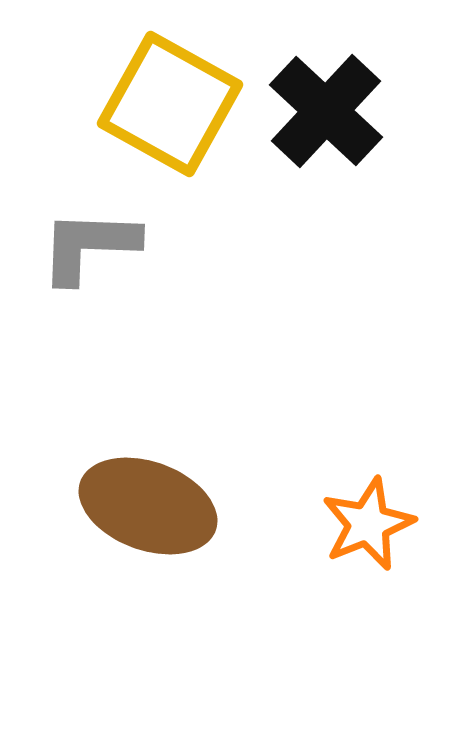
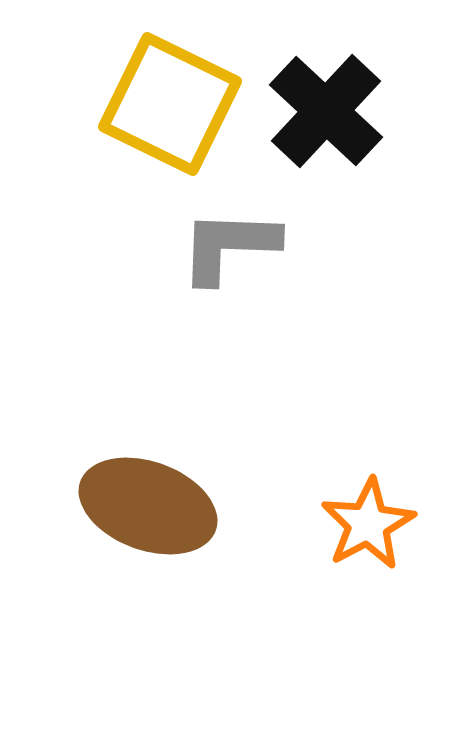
yellow square: rotated 3 degrees counterclockwise
gray L-shape: moved 140 px right
orange star: rotated 6 degrees counterclockwise
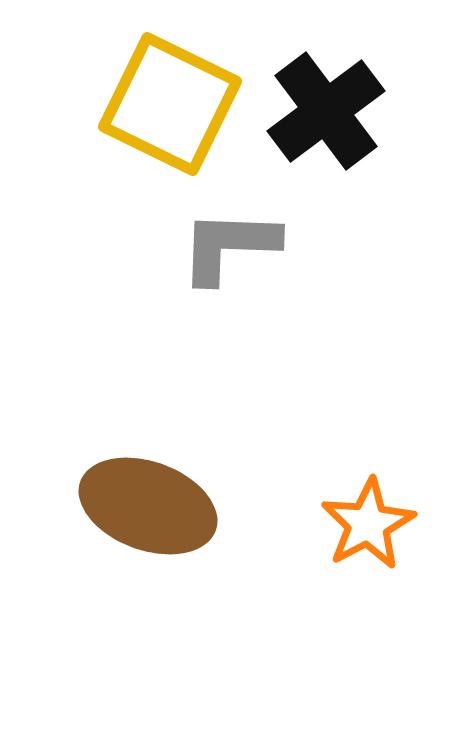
black cross: rotated 10 degrees clockwise
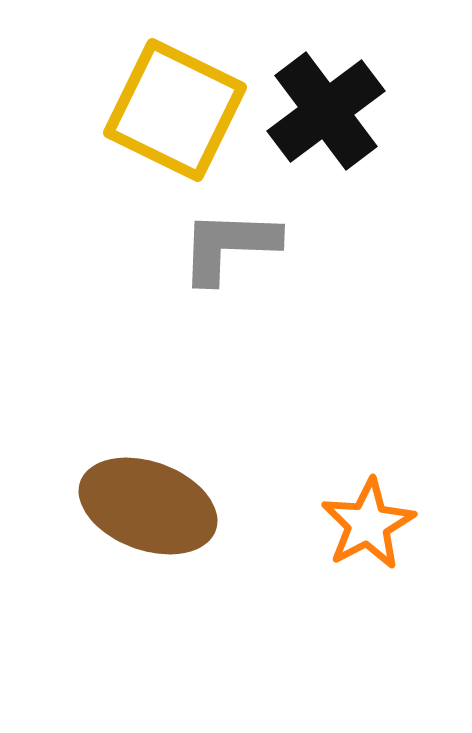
yellow square: moved 5 px right, 6 px down
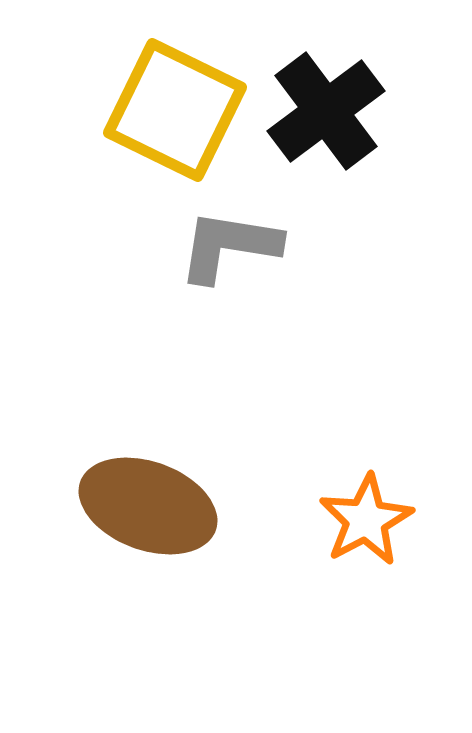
gray L-shape: rotated 7 degrees clockwise
orange star: moved 2 px left, 4 px up
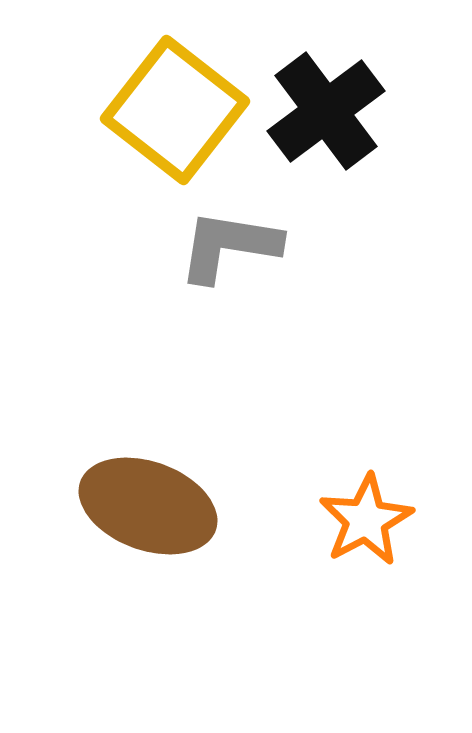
yellow square: rotated 12 degrees clockwise
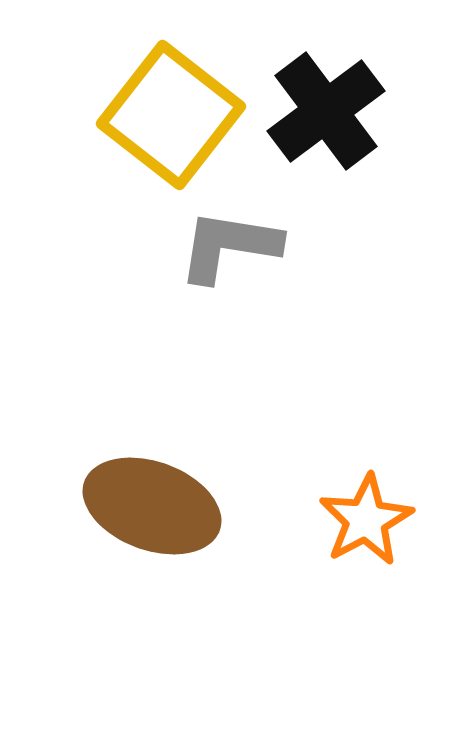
yellow square: moved 4 px left, 5 px down
brown ellipse: moved 4 px right
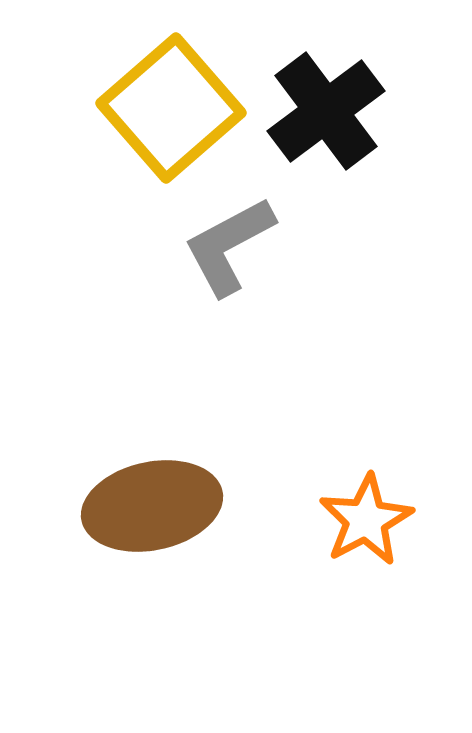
yellow square: moved 7 px up; rotated 11 degrees clockwise
gray L-shape: rotated 37 degrees counterclockwise
brown ellipse: rotated 32 degrees counterclockwise
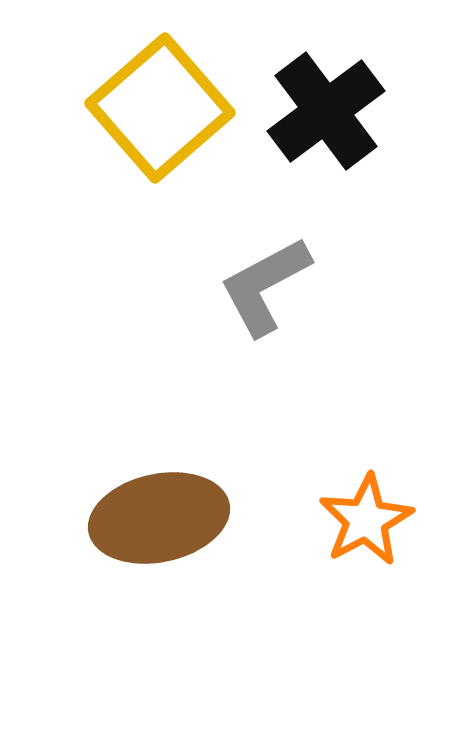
yellow square: moved 11 px left
gray L-shape: moved 36 px right, 40 px down
brown ellipse: moved 7 px right, 12 px down
